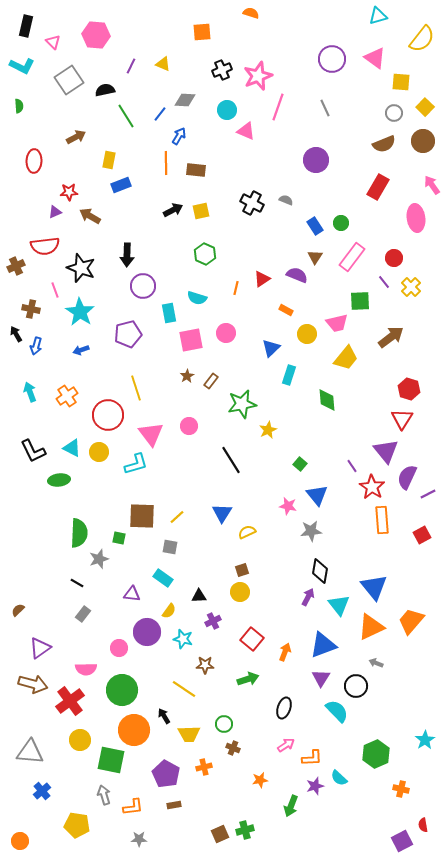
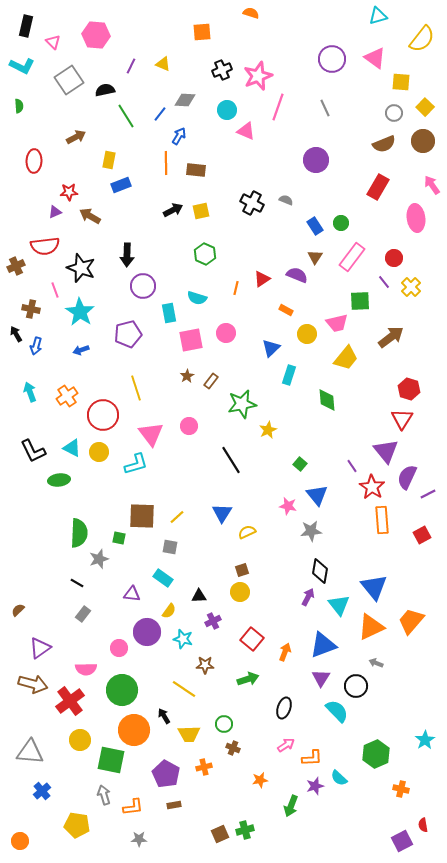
red circle at (108, 415): moved 5 px left
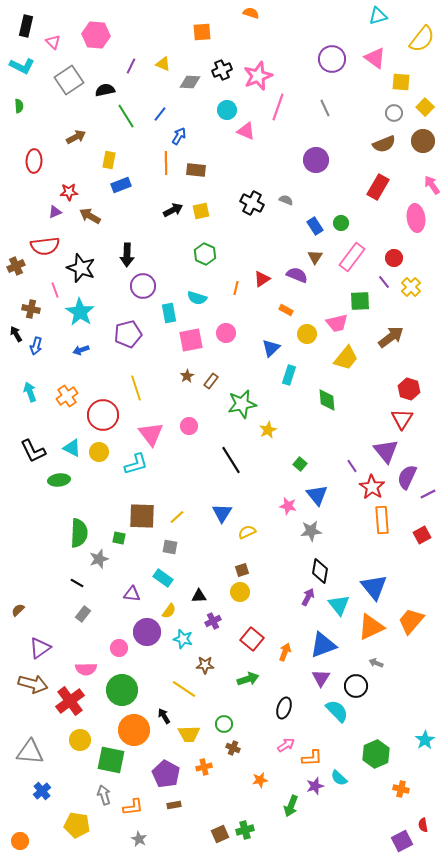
gray diamond at (185, 100): moved 5 px right, 18 px up
gray star at (139, 839): rotated 28 degrees clockwise
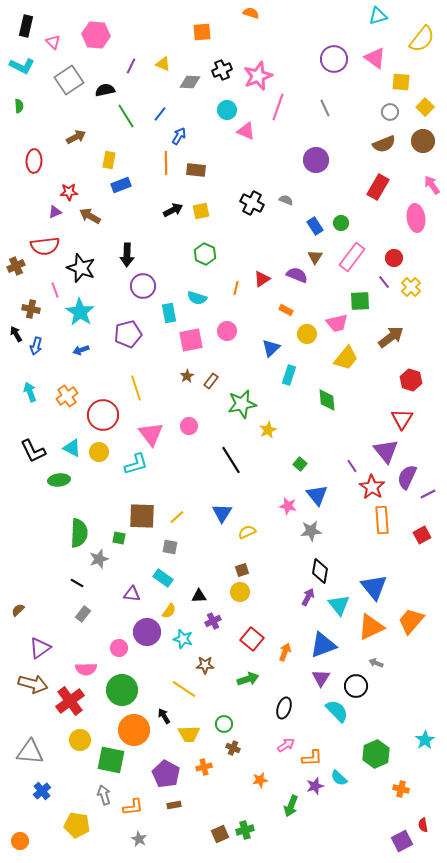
purple circle at (332, 59): moved 2 px right
gray circle at (394, 113): moved 4 px left, 1 px up
pink circle at (226, 333): moved 1 px right, 2 px up
red hexagon at (409, 389): moved 2 px right, 9 px up
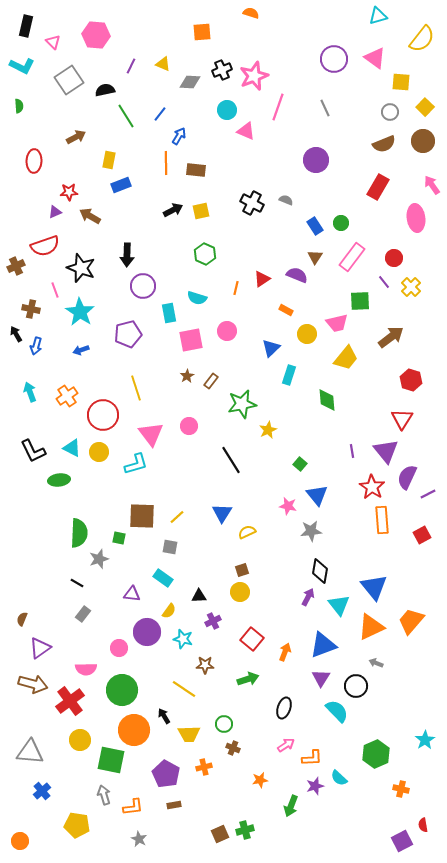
pink star at (258, 76): moved 4 px left
red semicircle at (45, 246): rotated 12 degrees counterclockwise
purple line at (352, 466): moved 15 px up; rotated 24 degrees clockwise
brown semicircle at (18, 610): moved 4 px right, 9 px down; rotated 24 degrees counterclockwise
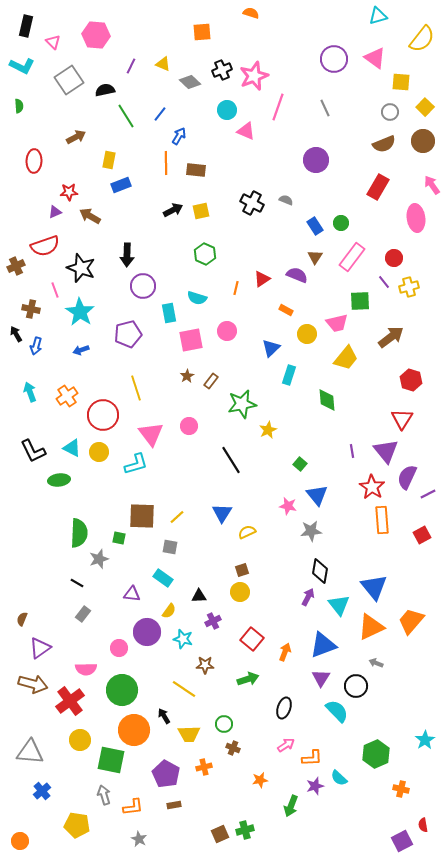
gray diamond at (190, 82): rotated 40 degrees clockwise
yellow cross at (411, 287): moved 2 px left; rotated 30 degrees clockwise
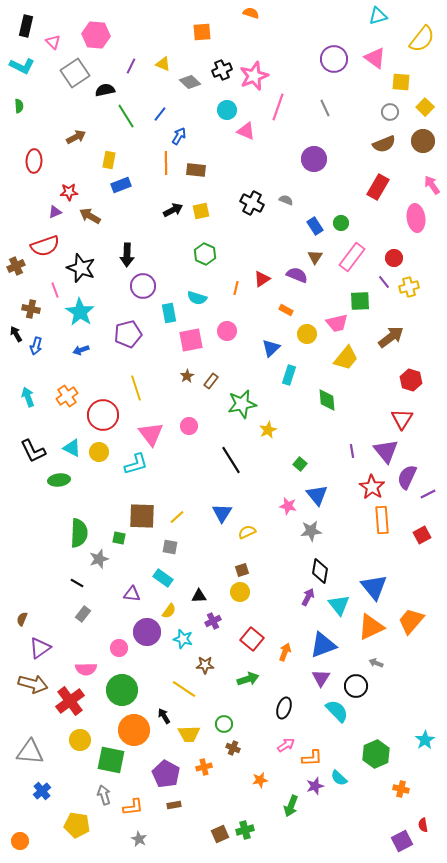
gray square at (69, 80): moved 6 px right, 7 px up
purple circle at (316, 160): moved 2 px left, 1 px up
cyan arrow at (30, 392): moved 2 px left, 5 px down
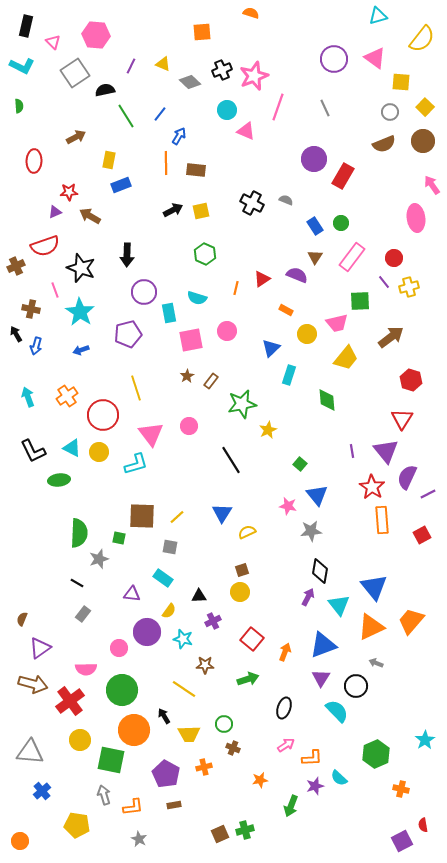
red rectangle at (378, 187): moved 35 px left, 11 px up
purple circle at (143, 286): moved 1 px right, 6 px down
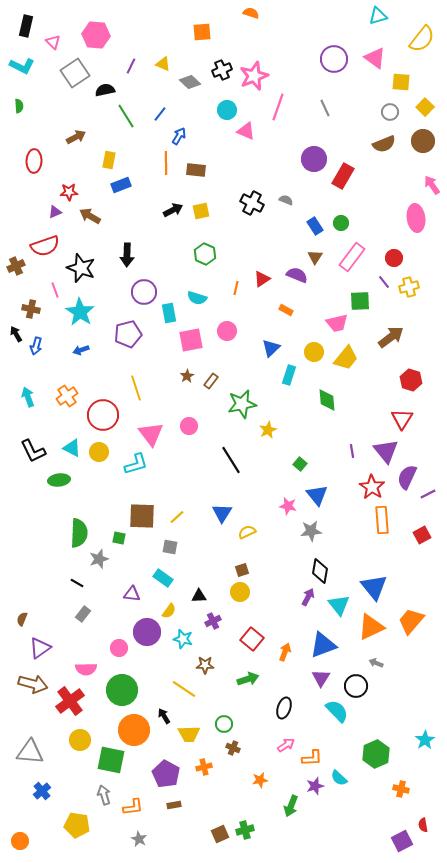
yellow circle at (307, 334): moved 7 px right, 18 px down
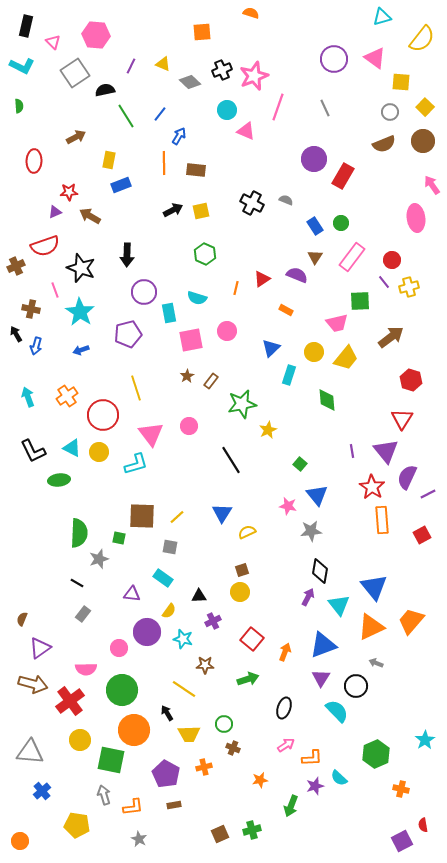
cyan triangle at (378, 16): moved 4 px right, 1 px down
orange line at (166, 163): moved 2 px left
red circle at (394, 258): moved 2 px left, 2 px down
black arrow at (164, 716): moved 3 px right, 3 px up
green cross at (245, 830): moved 7 px right
